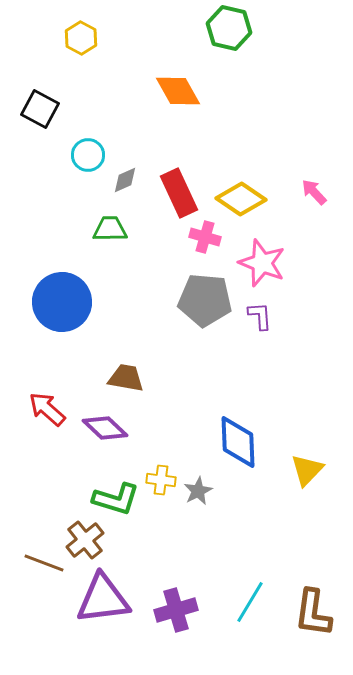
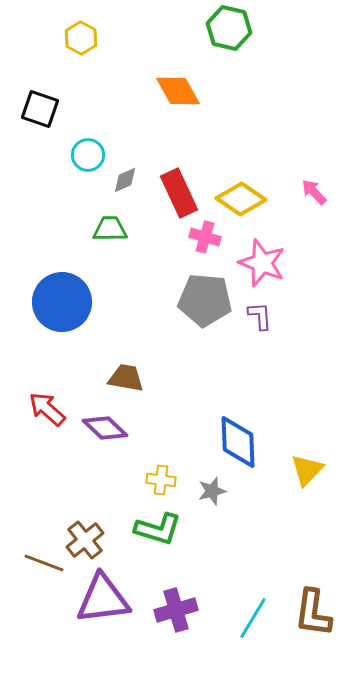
black square: rotated 9 degrees counterclockwise
gray star: moved 14 px right; rotated 12 degrees clockwise
green L-shape: moved 42 px right, 30 px down
cyan line: moved 3 px right, 16 px down
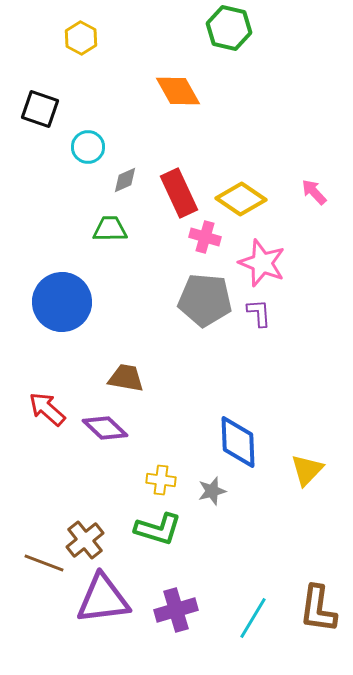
cyan circle: moved 8 px up
purple L-shape: moved 1 px left, 3 px up
brown L-shape: moved 5 px right, 4 px up
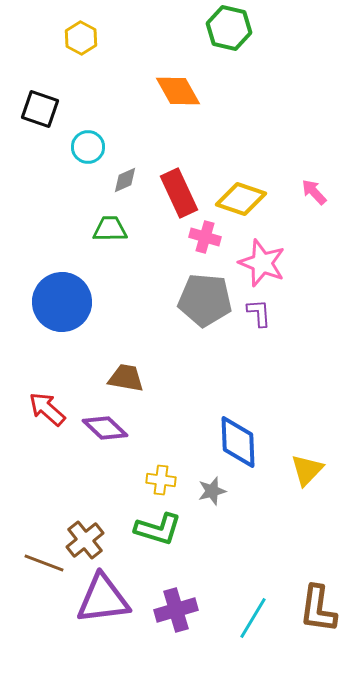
yellow diamond: rotated 15 degrees counterclockwise
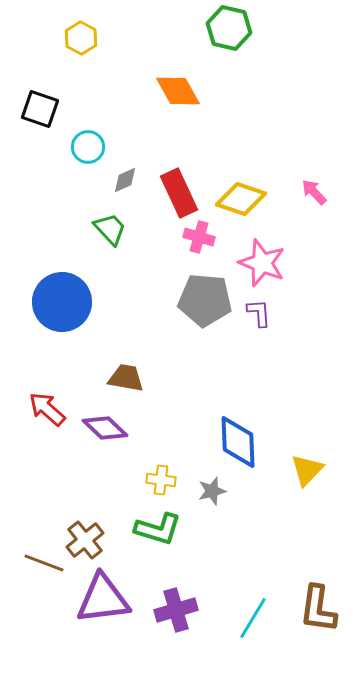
green trapezoid: rotated 48 degrees clockwise
pink cross: moved 6 px left
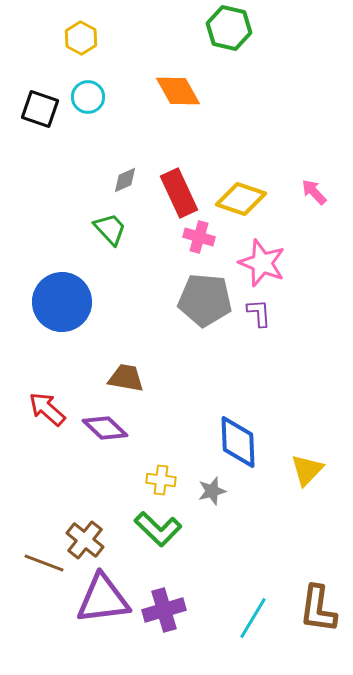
cyan circle: moved 50 px up
green L-shape: rotated 27 degrees clockwise
brown cross: rotated 12 degrees counterclockwise
purple cross: moved 12 px left
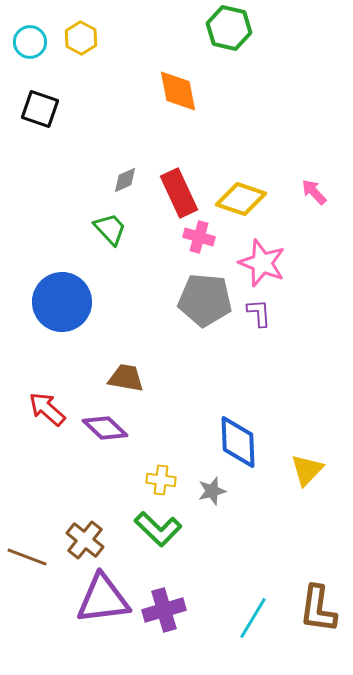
orange diamond: rotated 18 degrees clockwise
cyan circle: moved 58 px left, 55 px up
brown line: moved 17 px left, 6 px up
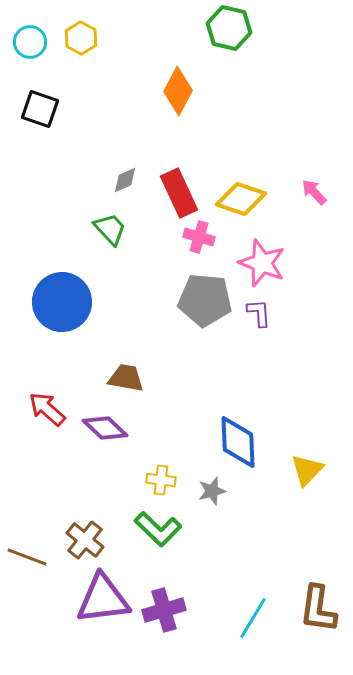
orange diamond: rotated 39 degrees clockwise
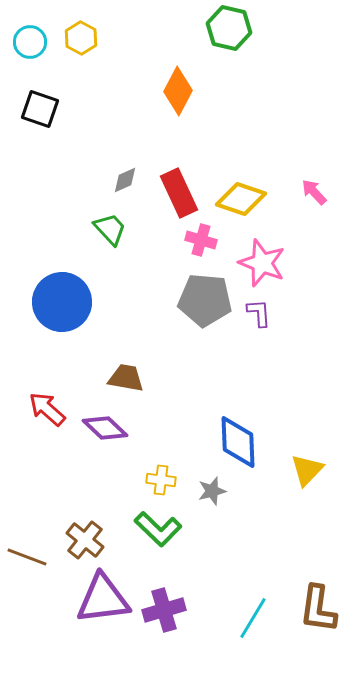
pink cross: moved 2 px right, 3 px down
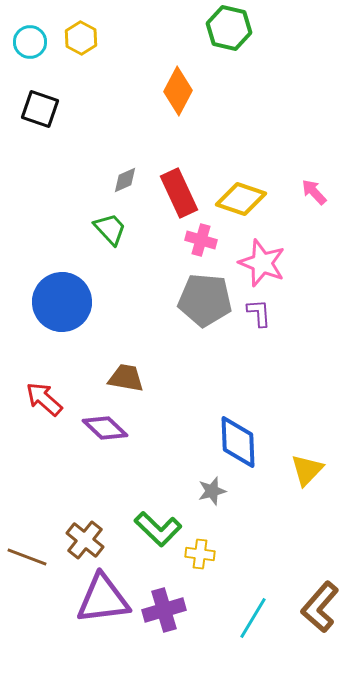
red arrow: moved 3 px left, 10 px up
yellow cross: moved 39 px right, 74 px down
brown L-shape: moved 2 px right, 2 px up; rotated 33 degrees clockwise
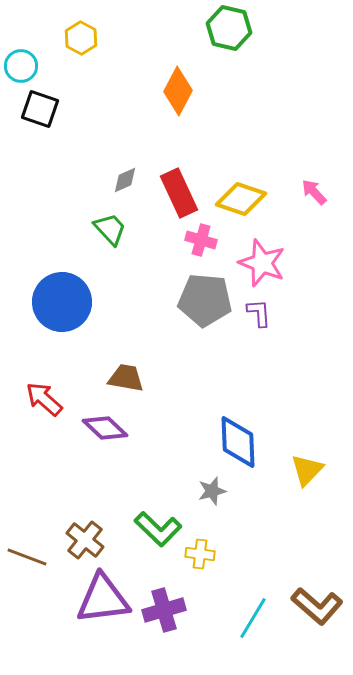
cyan circle: moved 9 px left, 24 px down
brown L-shape: moved 3 px left, 1 px up; rotated 90 degrees counterclockwise
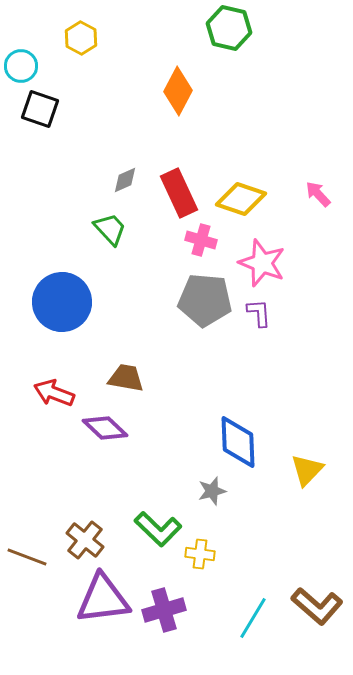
pink arrow: moved 4 px right, 2 px down
red arrow: moved 10 px right, 6 px up; rotated 21 degrees counterclockwise
